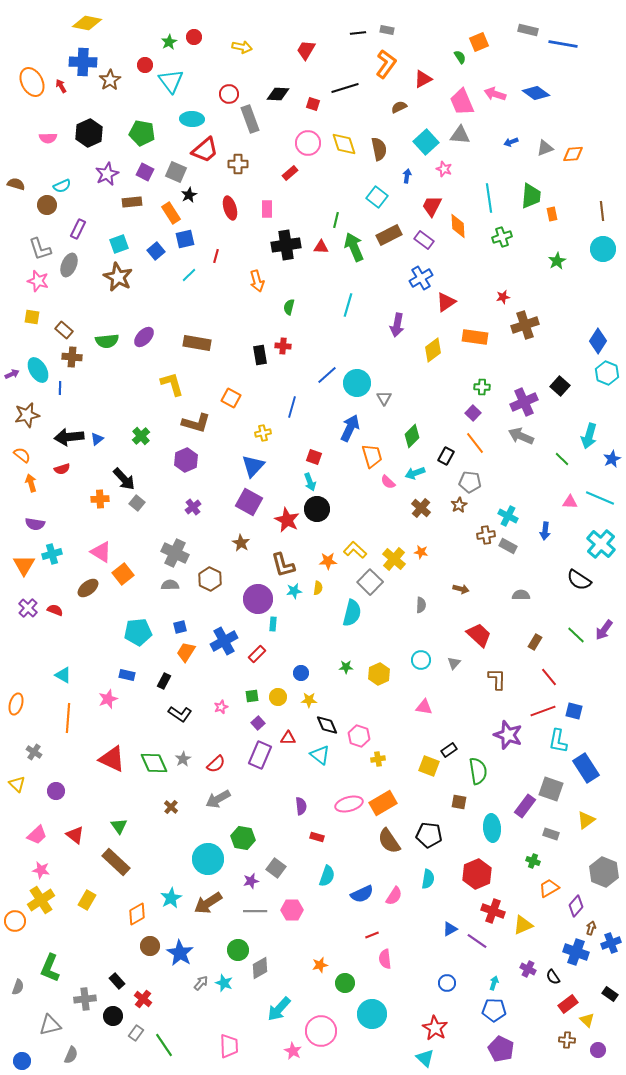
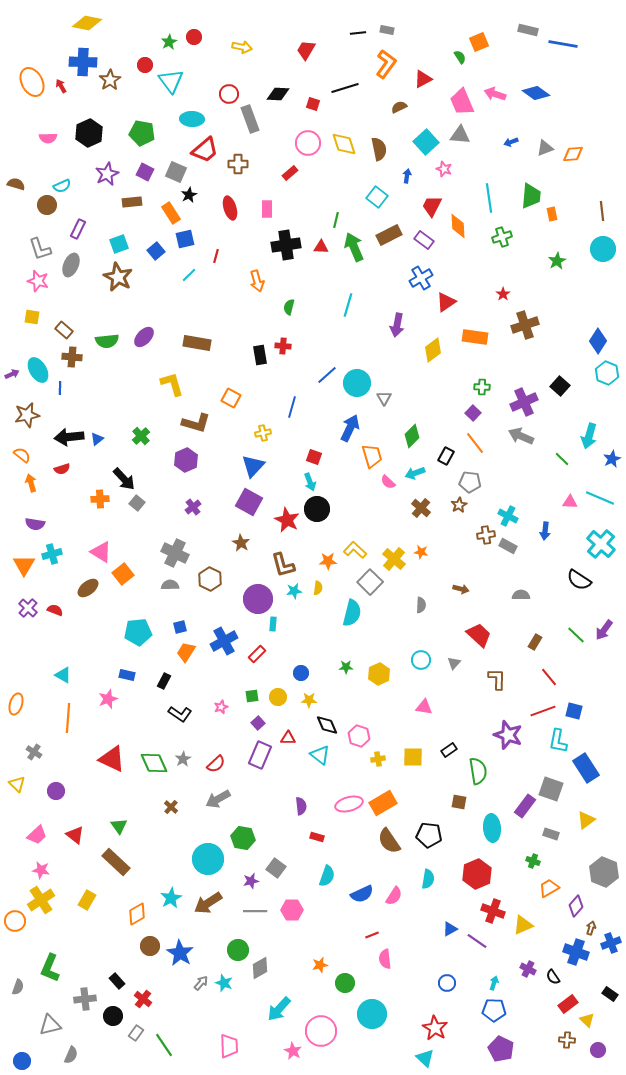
gray ellipse at (69, 265): moved 2 px right
red star at (503, 297): moved 3 px up; rotated 24 degrees counterclockwise
yellow square at (429, 766): moved 16 px left, 9 px up; rotated 20 degrees counterclockwise
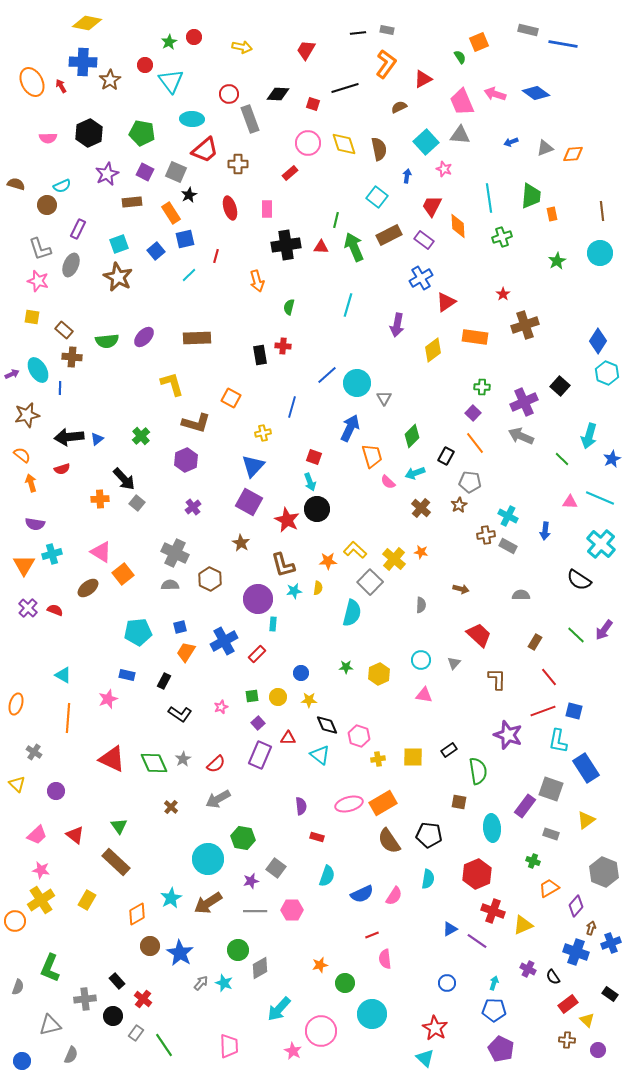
cyan circle at (603, 249): moved 3 px left, 4 px down
brown rectangle at (197, 343): moved 5 px up; rotated 12 degrees counterclockwise
pink triangle at (424, 707): moved 12 px up
